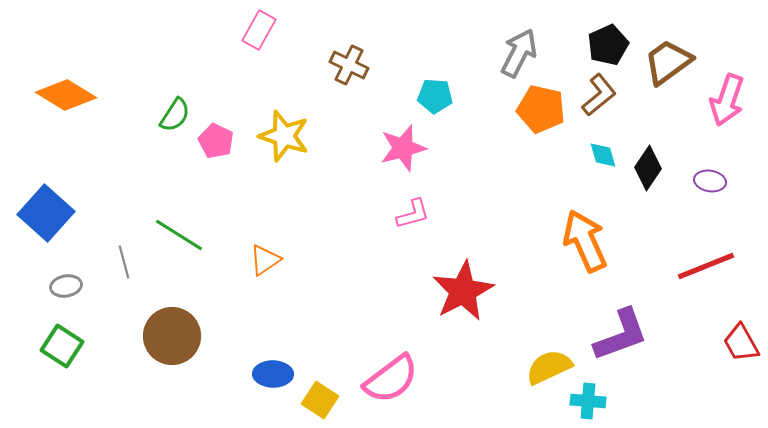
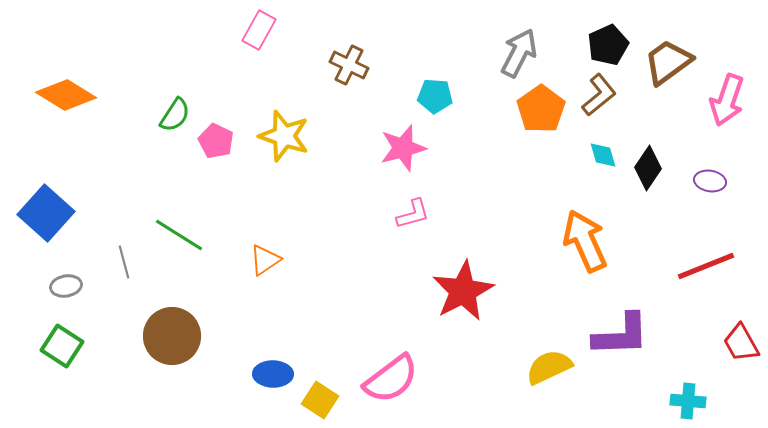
orange pentagon: rotated 24 degrees clockwise
purple L-shape: rotated 18 degrees clockwise
cyan cross: moved 100 px right
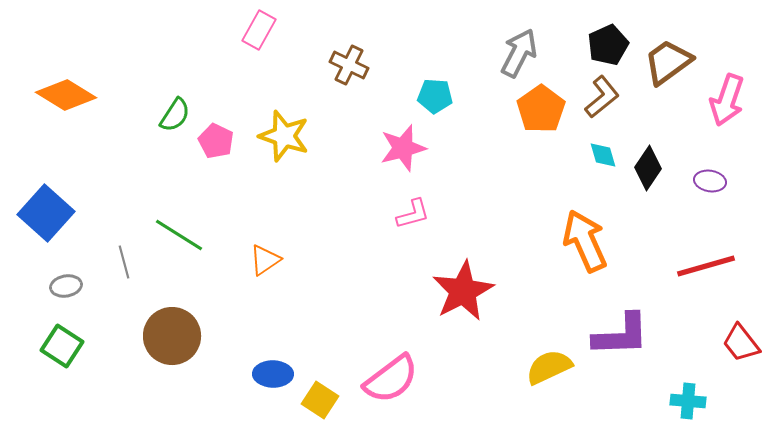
brown L-shape: moved 3 px right, 2 px down
red line: rotated 6 degrees clockwise
red trapezoid: rotated 9 degrees counterclockwise
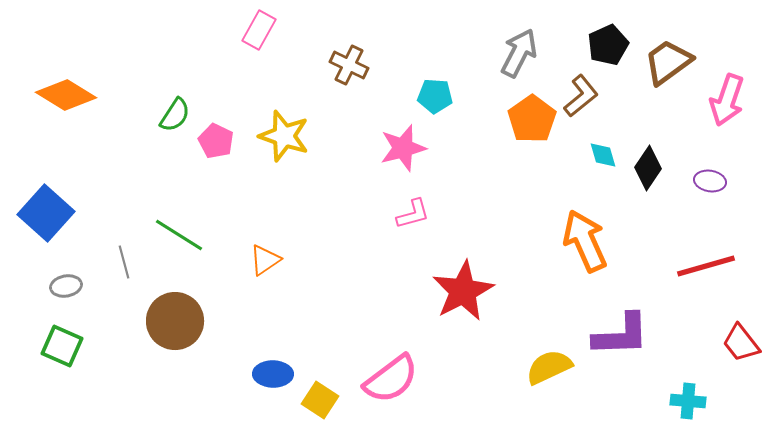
brown L-shape: moved 21 px left, 1 px up
orange pentagon: moved 9 px left, 10 px down
brown circle: moved 3 px right, 15 px up
green square: rotated 9 degrees counterclockwise
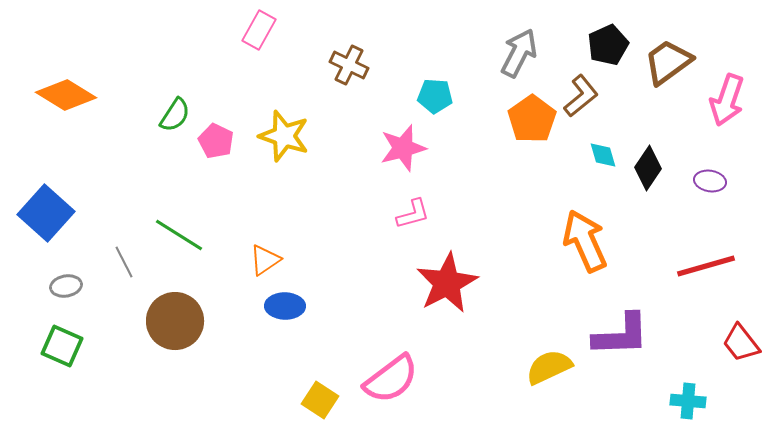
gray line: rotated 12 degrees counterclockwise
red star: moved 16 px left, 8 px up
blue ellipse: moved 12 px right, 68 px up
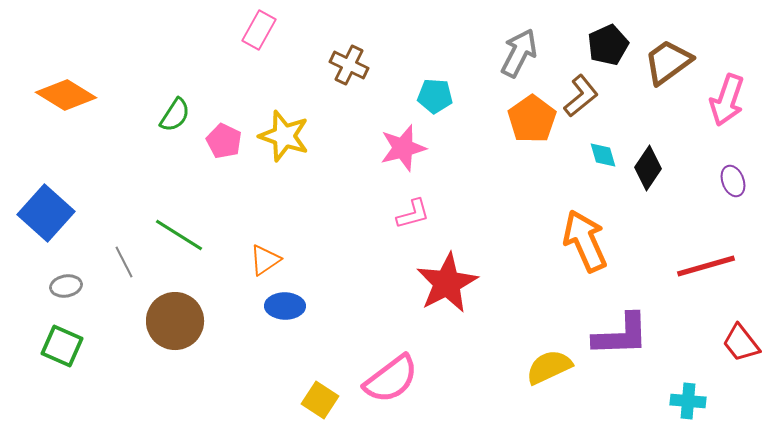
pink pentagon: moved 8 px right
purple ellipse: moved 23 px right; rotated 60 degrees clockwise
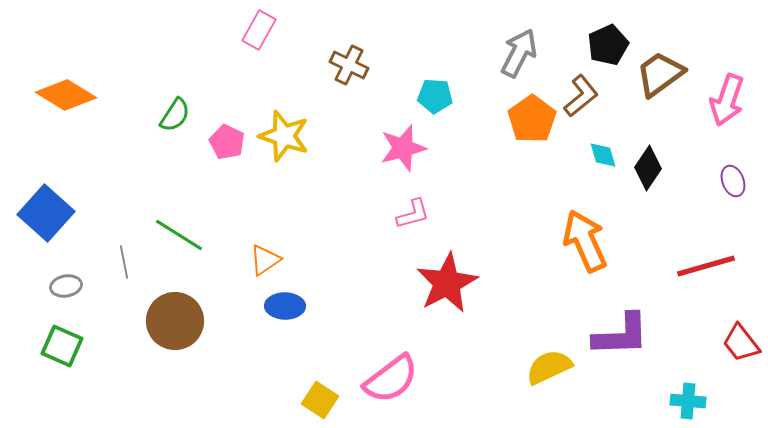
brown trapezoid: moved 8 px left, 12 px down
pink pentagon: moved 3 px right, 1 px down
gray line: rotated 16 degrees clockwise
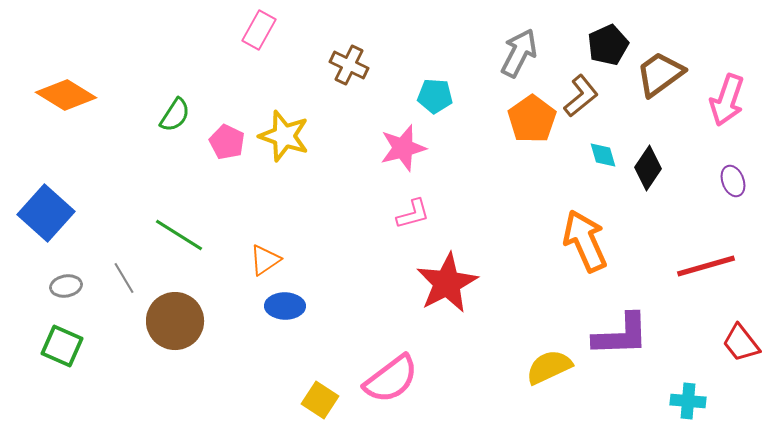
gray line: moved 16 px down; rotated 20 degrees counterclockwise
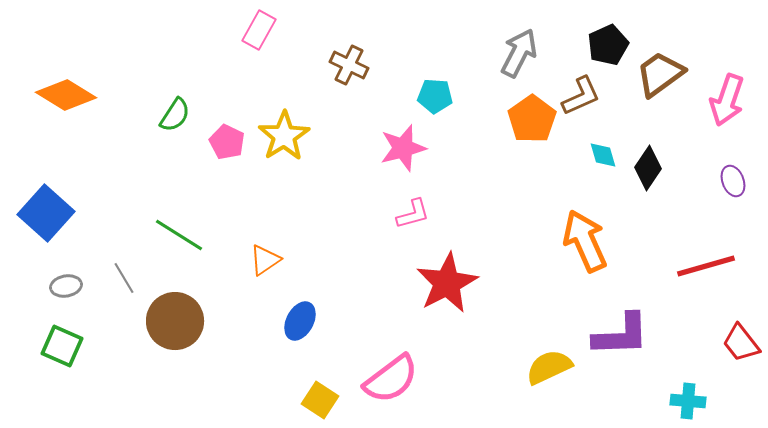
brown L-shape: rotated 15 degrees clockwise
yellow star: rotated 21 degrees clockwise
blue ellipse: moved 15 px right, 15 px down; rotated 63 degrees counterclockwise
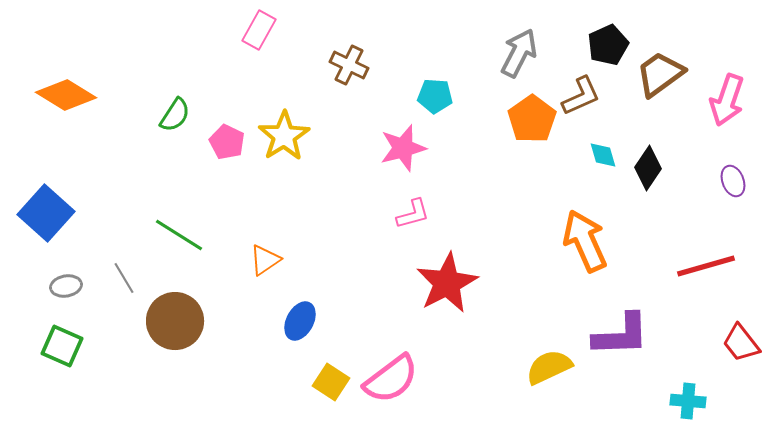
yellow square: moved 11 px right, 18 px up
